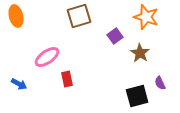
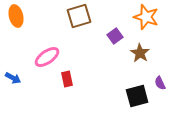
blue arrow: moved 6 px left, 6 px up
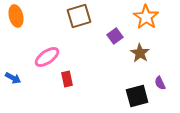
orange star: rotated 15 degrees clockwise
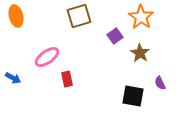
orange star: moved 5 px left
black square: moved 4 px left; rotated 25 degrees clockwise
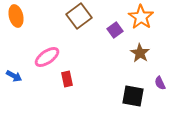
brown square: rotated 20 degrees counterclockwise
purple square: moved 6 px up
blue arrow: moved 1 px right, 2 px up
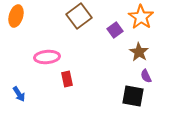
orange ellipse: rotated 30 degrees clockwise
brown star: moved 1 px left, 1 px up
pink ellipse: rotated 30 degrees clockwise
blue arrow: moved 5 px right, 18 px down; rotated 28 degrees clockwise
purple semicircle: moved 14 px left, 7 px up
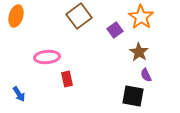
purple semicircle: moved 1 px up
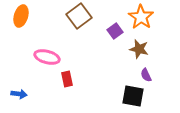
orange ellipse: moved 5 px right
purple square: moved 1 px down
brown star: moved 3 px up; rotated 18 degrees counterclockwise
pink ellipse: rotated 20 degrees clockwise
blue arrow: rotated 49 degrees counterclockwise
